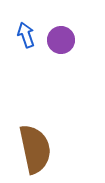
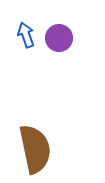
purple circle: moved 2 px left, 2 px up
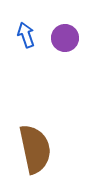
purple circle: moved 6 px right
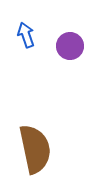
purple circle: moved 5 px right, 8 px down
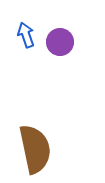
purple circle: moved 10 px left, 4 px up
